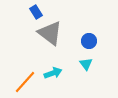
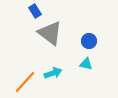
blue rectangle: moved 1 px left, 1 px up
cyan triangle: rotated 40 degrees counterclockwise
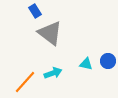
blue circle: moved 19 px right, 20 px down
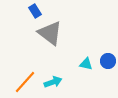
cyan arrow: moved 9 px down
